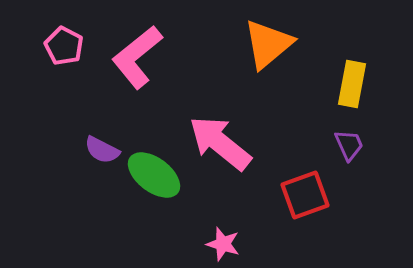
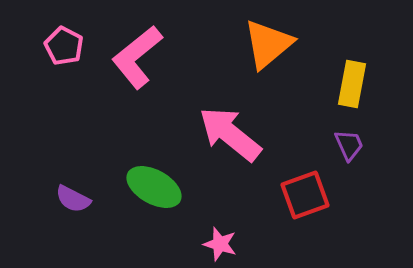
pink arrow: moved 10 px right, 9 px up
purple semicircle: moved 29 px left, 49 px down
green ellipse: moved 12 px down; rotated 8 degrees counterclockwise
pink star: moved 3 px left
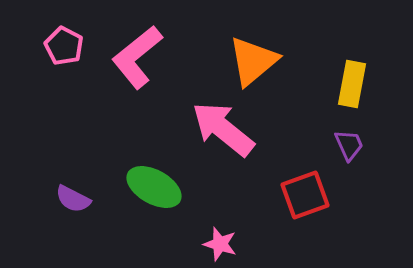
orange triangle: moved 15 px left, 17 px down
pink arrow: moved 7 px left, 5 px up
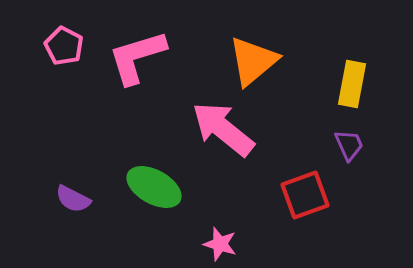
pink L-shape: rotated 22 degrees clockwise
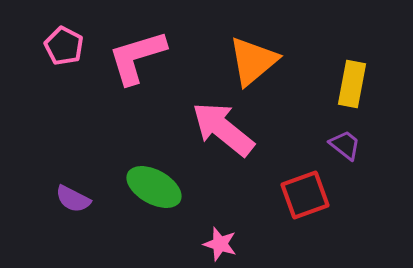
purple trapezoid: moved 4 px left; rotated 28 degrees counterclockwise
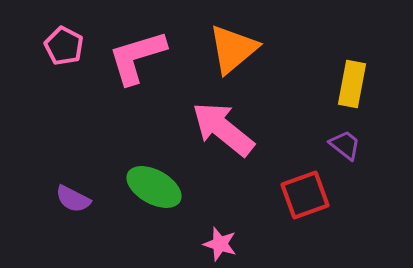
orange triangle: moved 20 px left, 12 px up
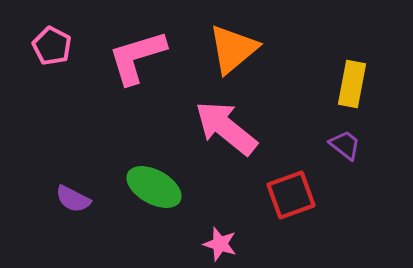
pink pentagon: moved 12 px left
pink arrow: moved 3 px right, 1 px up
red square: moved 14 px left
